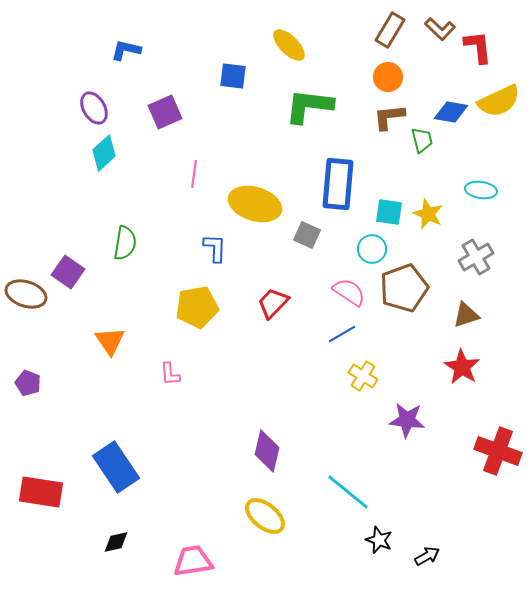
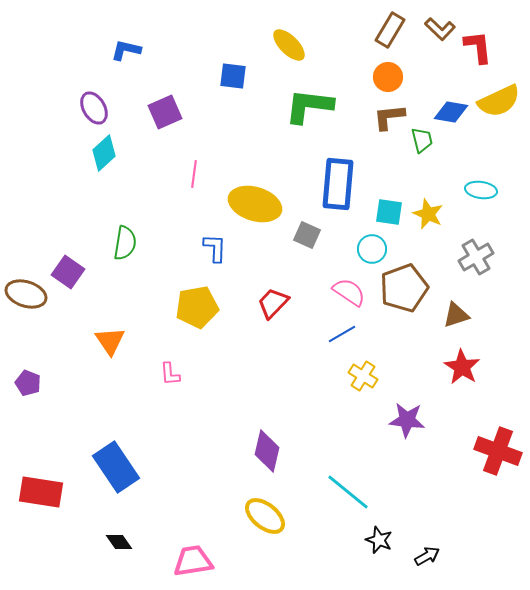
brown triangle at (466, 315): moved 10 px left
black diamond at (116, 542): moved 3 px right; rotated 68 degrees clockwise
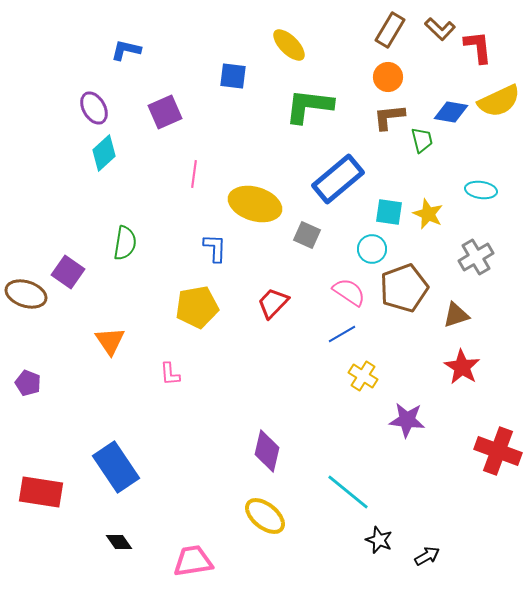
blue rectangle at (338, 184): moved 5 px up; rotated 45 degrees clockwise
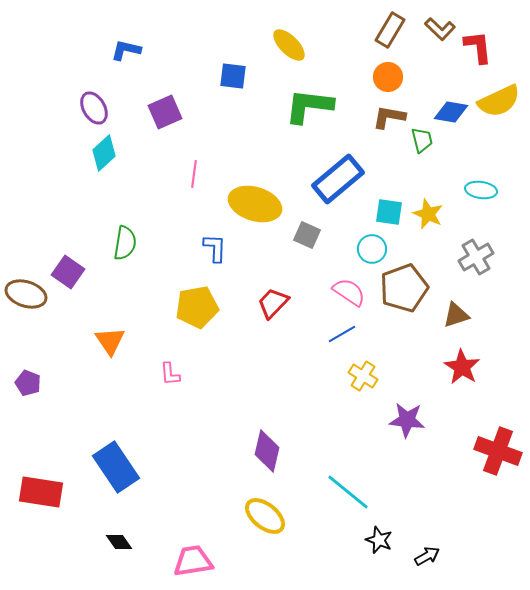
brown L-shape at (389, 117): rotated 16 degrees clockwise
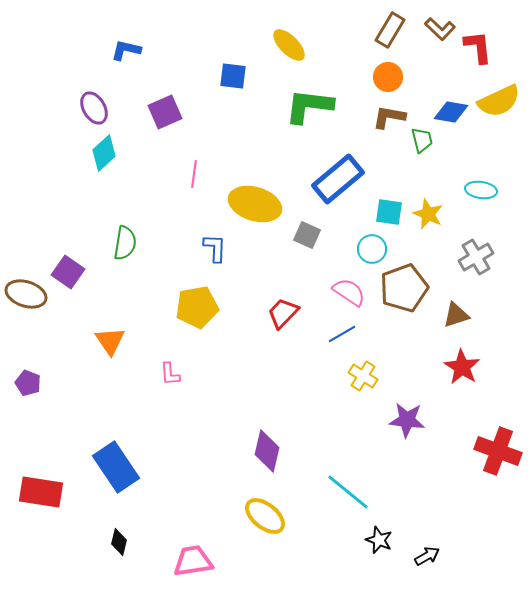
red trapezoid at (273, 303): moved 10 px right, 10 px down
black diamond at (119, 542): rotated 48 degrees clockwise
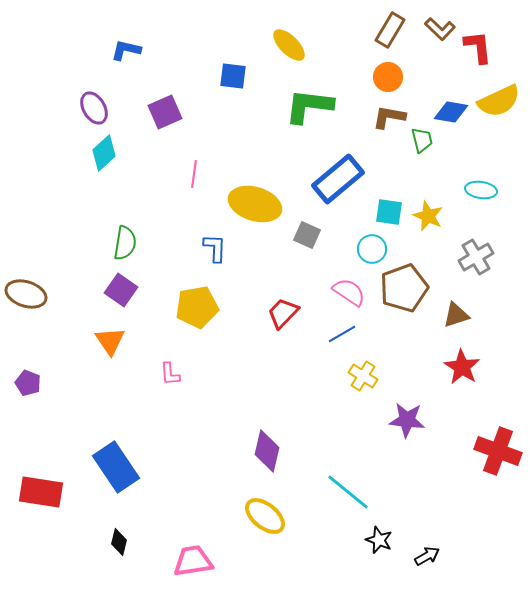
yellow star at (428, 214): moved 2 px down
purple square at (68, 272): moved 53 px right, 18 px down
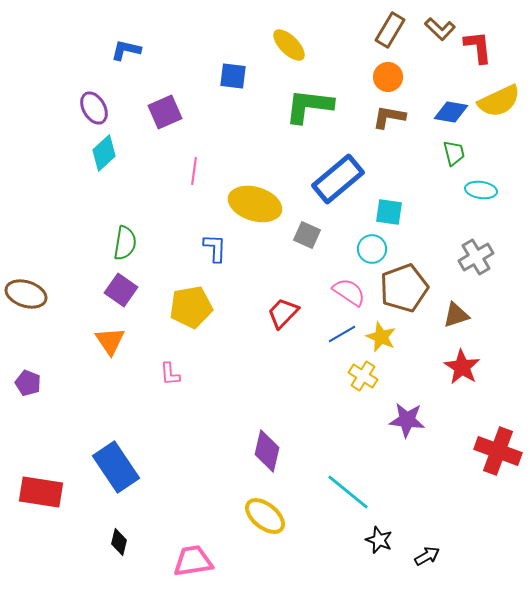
green trapezoid at (422, 140): moved 32 px right, 13 px down
pink line at (194, 174): moved 3 px up
yellow star at (428, 216): moved 47 px left, 121 px down
yellow pentagon at (197, 307): moved 6 px left
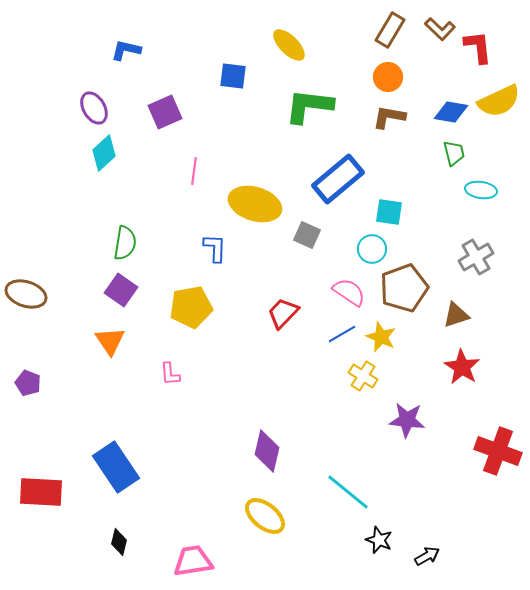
red rectangle at (41, 492): rotated 6 degrees counterclockwise
